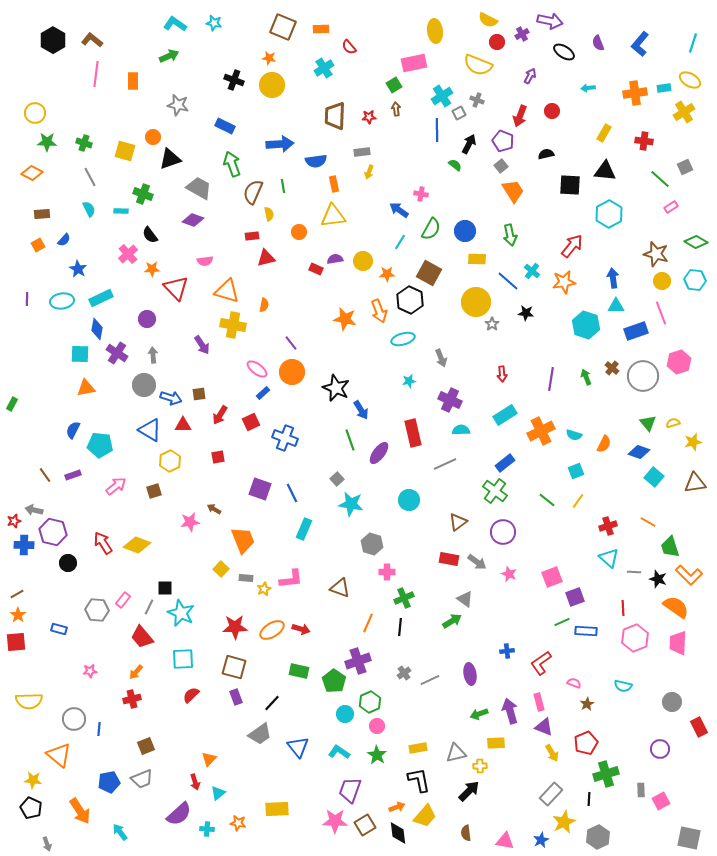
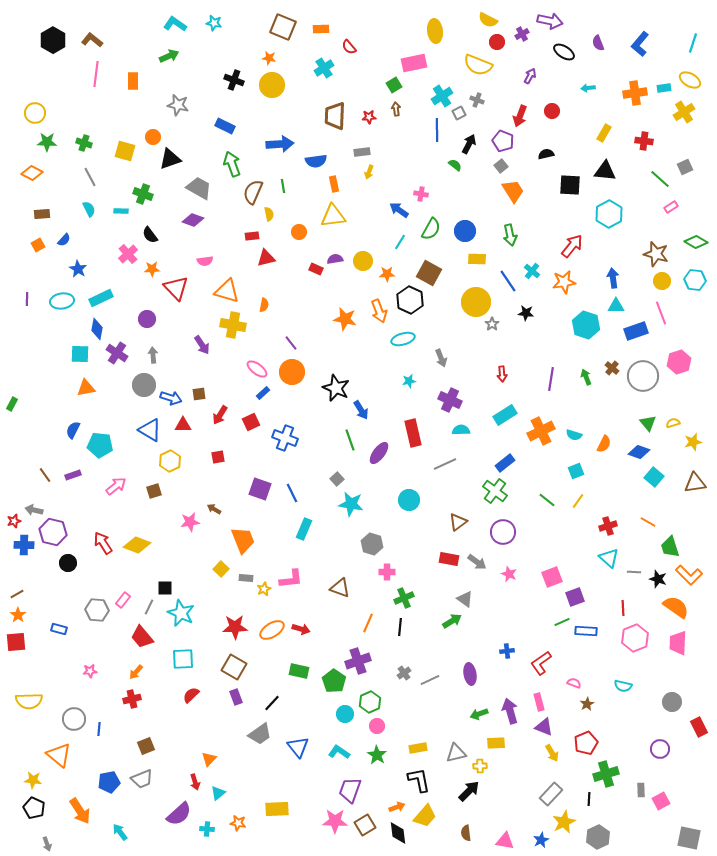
blue line at (508, 281): rotated 15 degrees clockwise
brown square at (234, 667): rotated 15 degrees clockwise
black pentagon at (31, 808): moved 3 px right
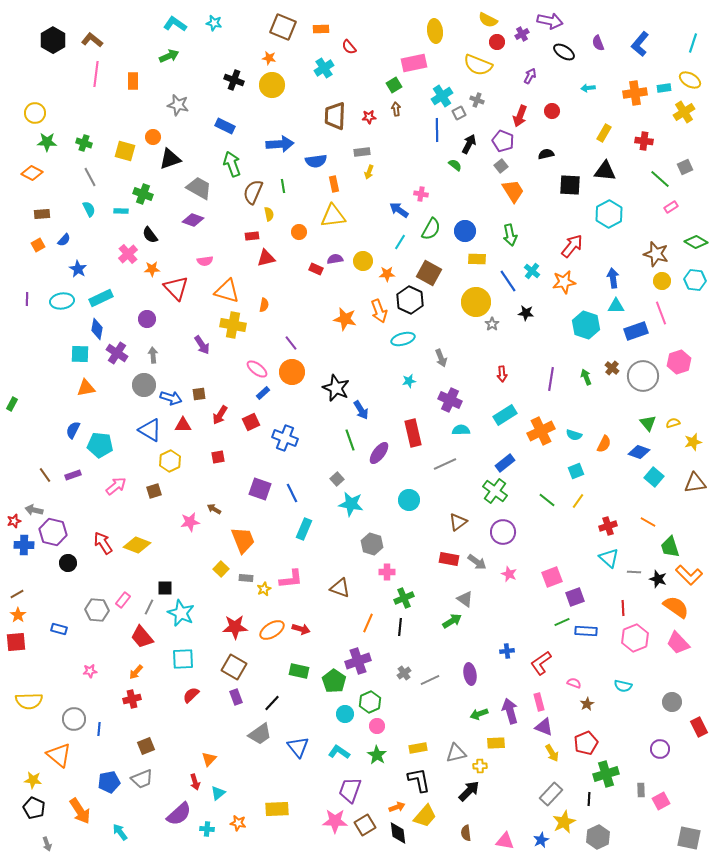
pink trapezoid at (678, 643): rotated 45 degrees counterclockwise
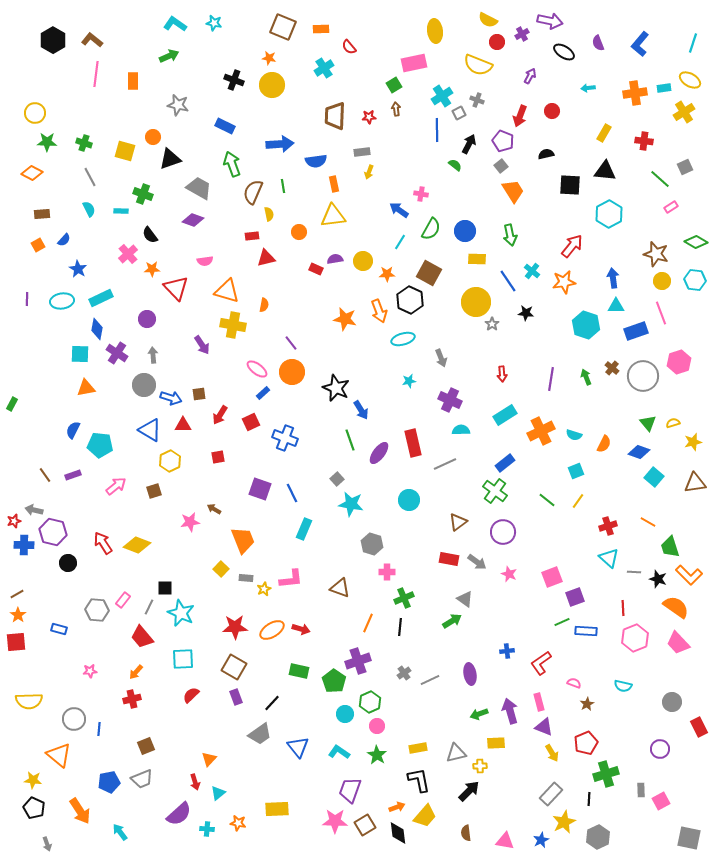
red rectangle at (413, 433): moved 10 px down
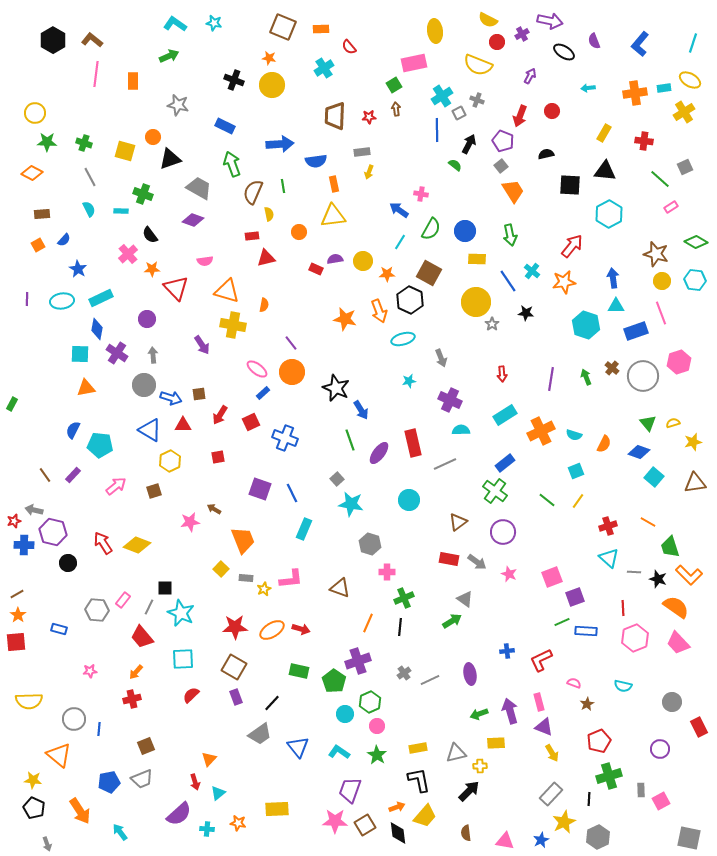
purple semicircle at (598, 43): moved 4 px left, 2 px up
purple rectangle at (73, 475): rotated 28 degrees counterclockwise
gray hexagon at (372, 544): moved 2 px left
red L-shape at (541, 663): moved 3 px up; rotated 10 degrees clockwise
red pentagon at (586, 743): moved 13 px right, 2 px up
green cross at (606, 774): moved 3 px right, 2 px down
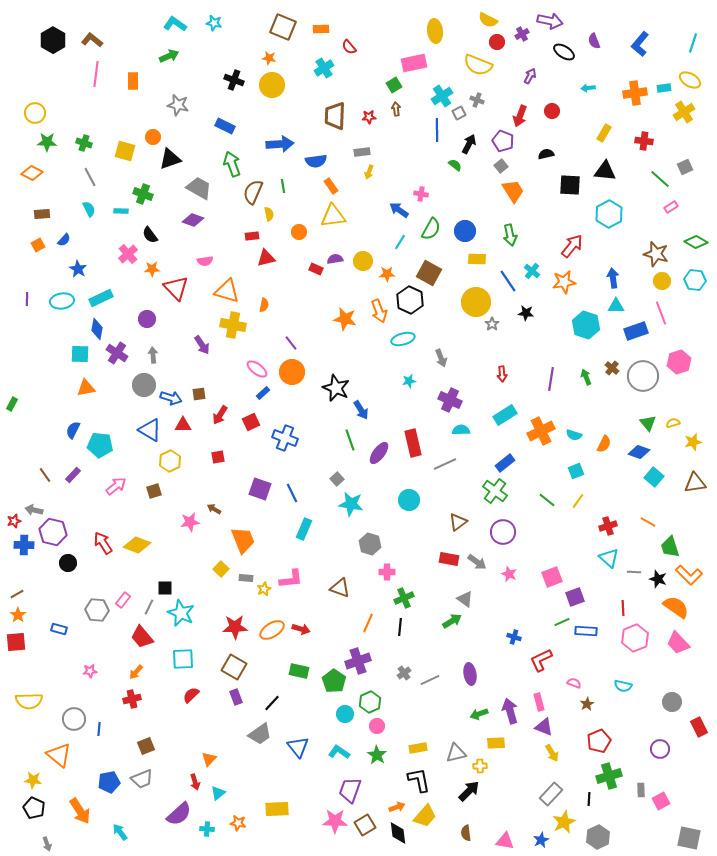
orange rectangle at (334, 184): moved 3 px left, 2 px down; rotated 21 degrees counterclockwise
blue cross at (507, 651): moved 7 px right, 14 px up; rotated 24 degrees clockwise
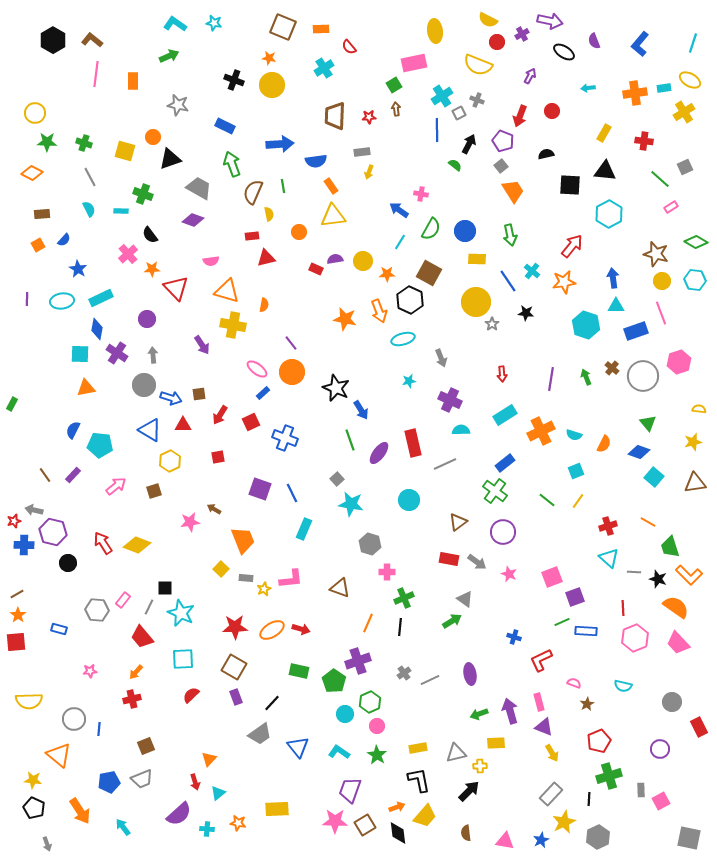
pink semicircle at (205, 261): moved 6 px right
yellow semicircle at (673, 423): moved 26 px right, 14 px up; rotated 24 degrees clockwise
cyan arrow at (120, 832): moved 3 px right, 5 px up
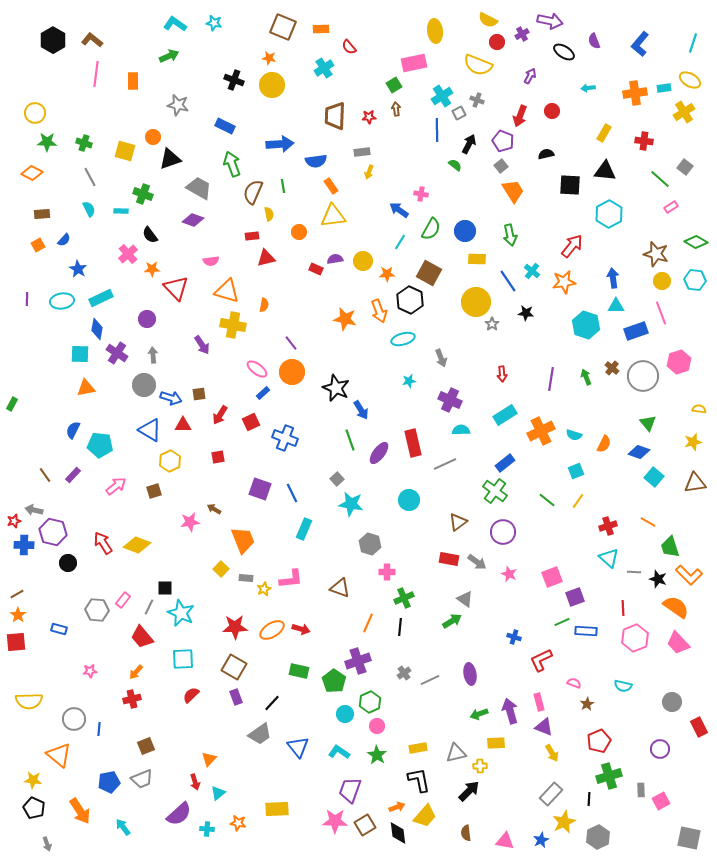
gray square at (685, 167): rotated 28 degrees counterclockwise
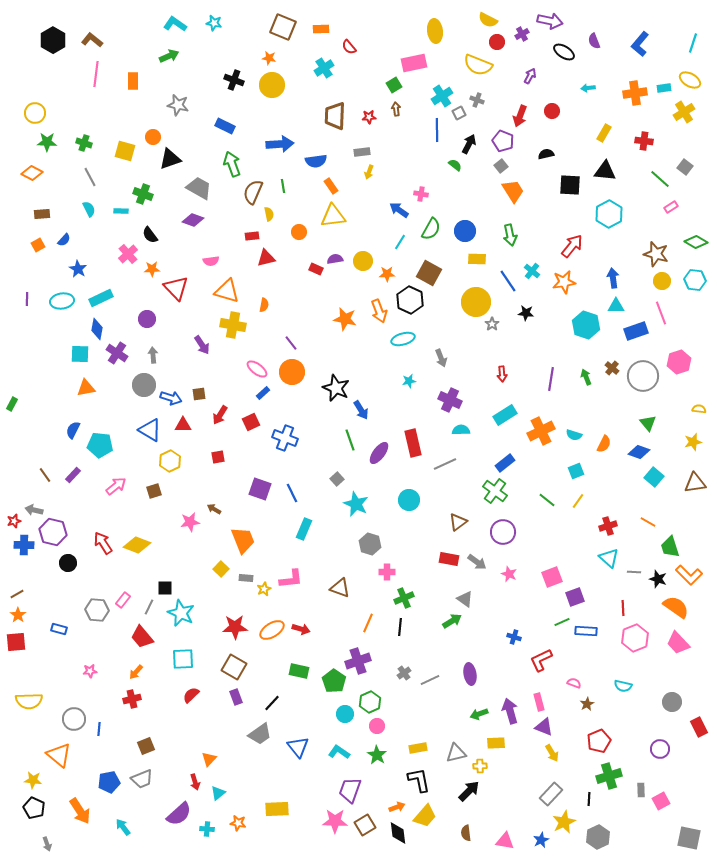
cyan star at (351, 504): moved 5 px right; rotated 15 degrees clockwise
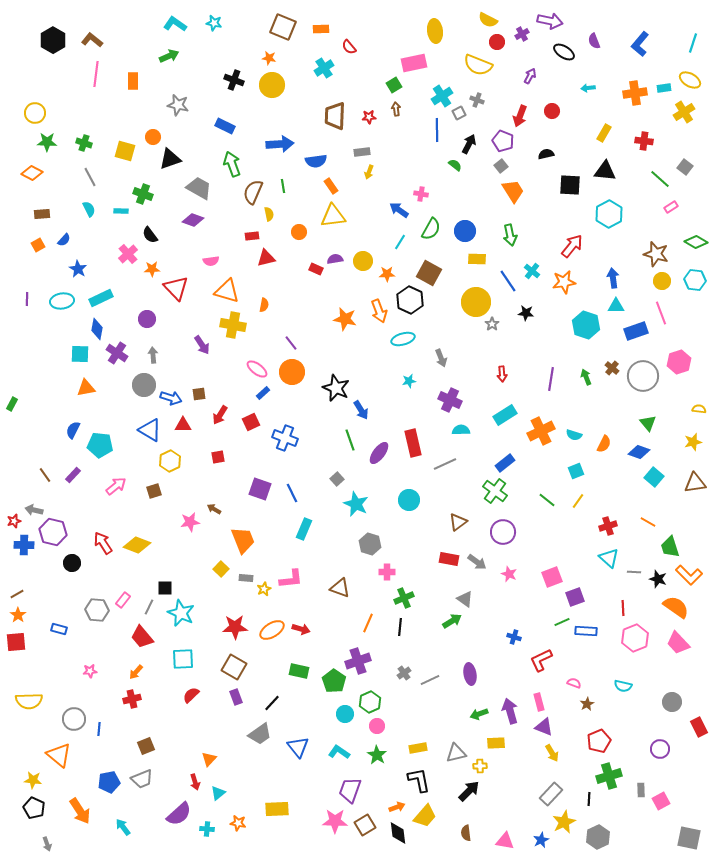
black circle at (68, 563): moved 4 px right
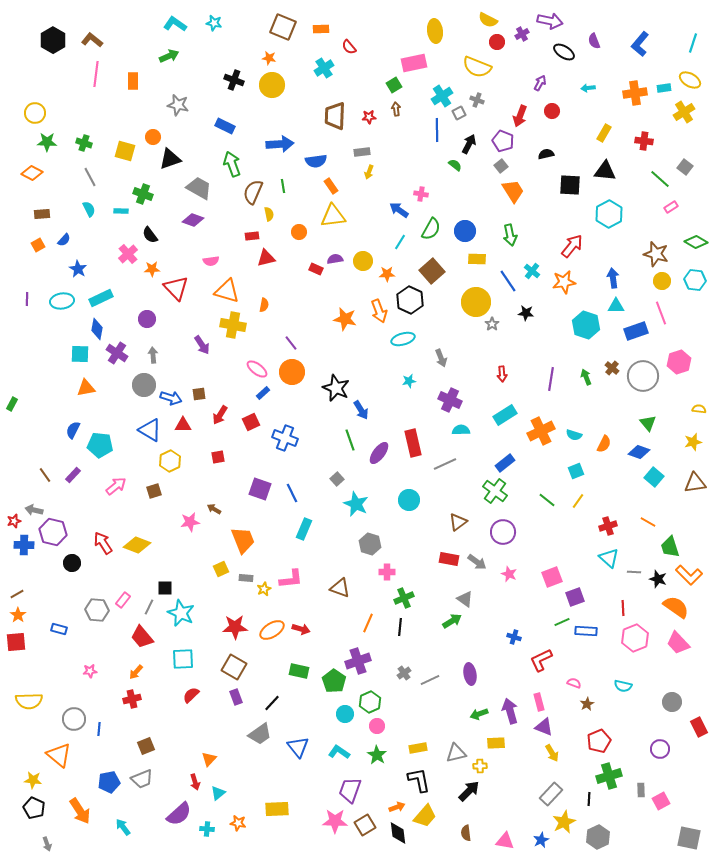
yellow semicircle at (478, 65): moved 1 px left, 2 px down
purple arrow at (530, 76): moved 10 px right, 7 px down
brown square at (429, 273): moved 3 px right, 2 px up; rotated 20 degrees clockwise
yellow square at (221, 569): rotated 21 degrees clockwise
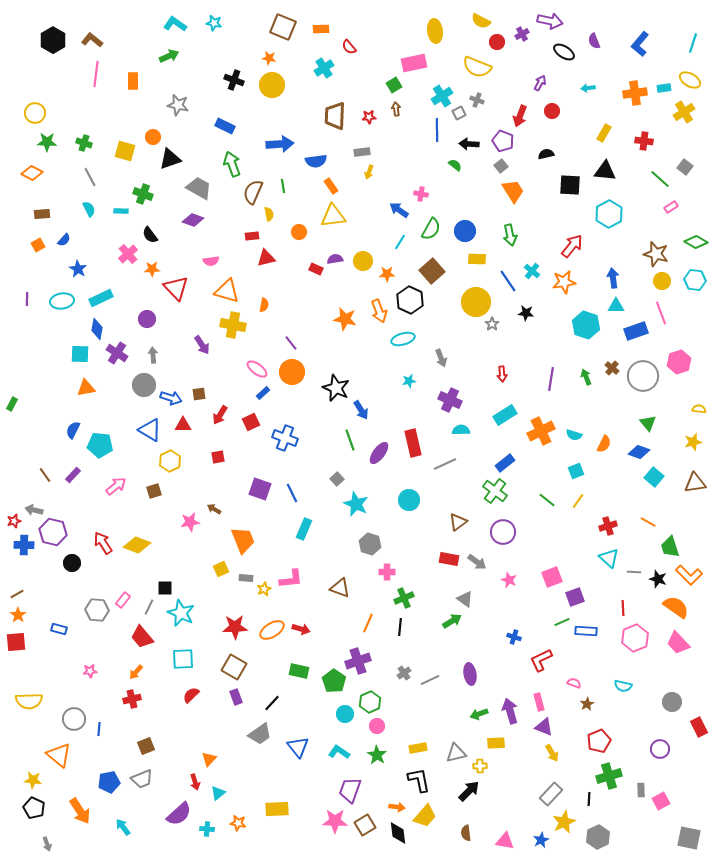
yellow semicircle at (488, 20): moved 7 px left, 1 px down
black arrow at (469, 144): rotated 114 degrees counterclockwise
pink star at (509, 574): moved 6 px down
orange arrow at (397, 807): rotated 28 degrees clockwise
